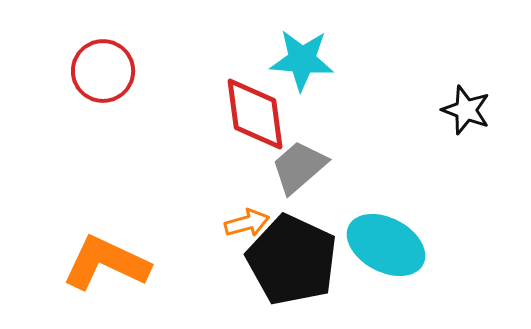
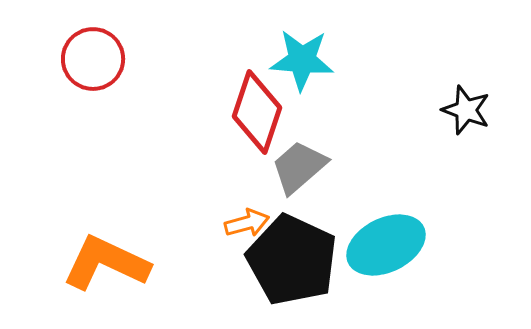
red circle: moved 10 px left, 12 px up
red diamond: moved 2 px right, 2 px up; rotated 26 degrees clockwise
cyan ellipse: rotated 54 degrees counterclockwise
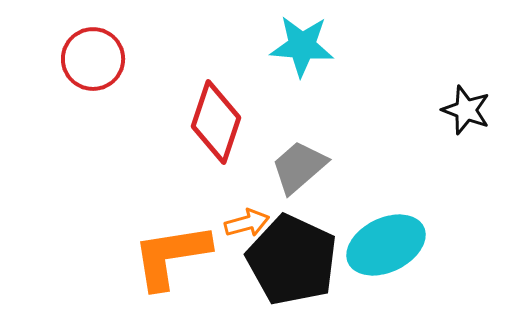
cyan star: moved 14 px up
red diamond: moved 41 px left, 10 px down
orange L-shape: moved 65 px right, 7 px up; rotated 34 degrees counterclockwise
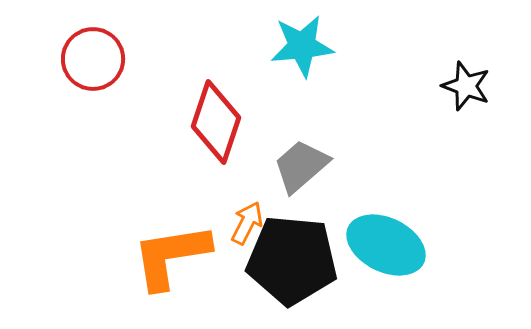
cyan star: rotated 10 degrees counterclockwise
black star: moved 24 px up
gray trapezoid: moved 2 px right, 1 px up
orange arrow: rotated 48 degrees counterclockwise
cyan ellipse: rotated 52 degrees clockwise
black pentagon: rotated 20 degrees counterclockwise
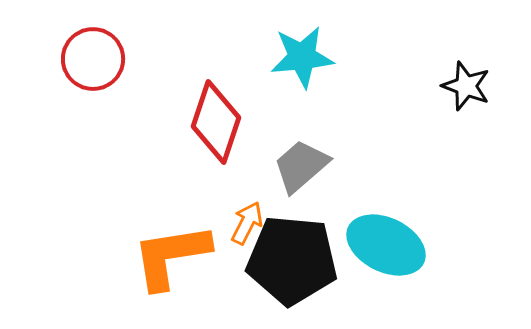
cyan star: moved 11 px down
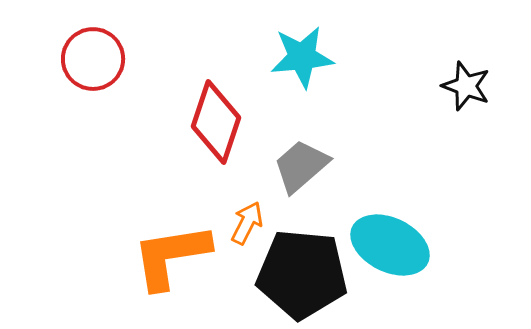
cyan ellipse: moved 4 px right
black pentagon: moved 10 px right, 14 px down
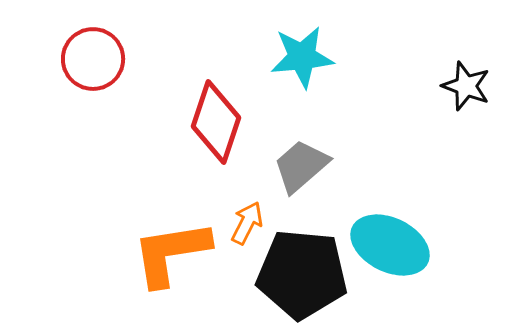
orange L-shape: moved 3 px up
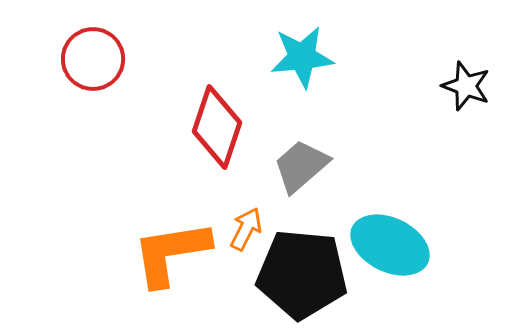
red diamond: moved 1 px right, 5 px down
orange arrow: moved 1 px left, 6 px down
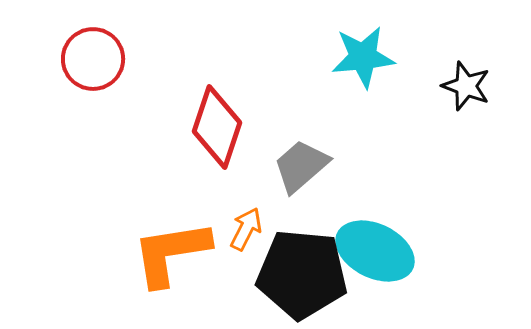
cyan star: moved 61 px right
cyan ellipse: moved 15 px left, 6 px down
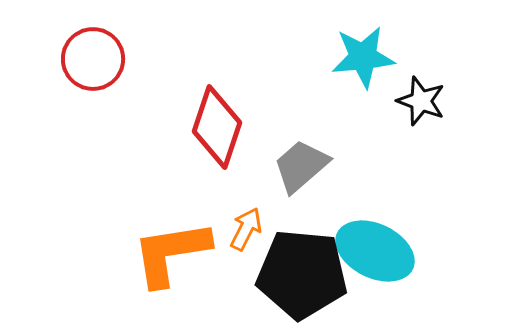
black star: moved 45 px left, 15 px down
